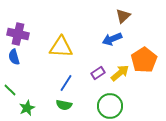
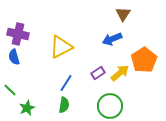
brown triangle: moved 2 px up; rotated 14 degrees counterclockwise
yellow triangle: rotated 30 degrees counterclockwise
green semicircle: rotated 91 degrees counterclockwise
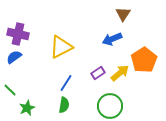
blue semicircle: rotated 70 degrees clockwise
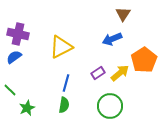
blue line: rotated 18 degrees counterclockwise
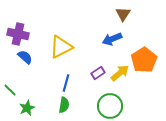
blue semicircle: moved 11 px right; rotated 77 degrees clockwise
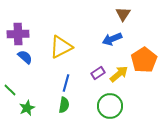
purple cross: rotated 15 degrees counterclockwise
yellow arrow: moved 1 px left, 1 px down
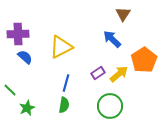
blue arrow: rotated 66 degrees clockwise
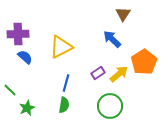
orange pentagon: moved 2 px down
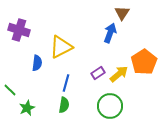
brown triangle: moved 1 px left, 1 px up
purple cross: moved 1 px right, 4 px up; rotated 20 degrees clockwise
blue arrow: moved 2 px left, 6 px up; rotated 66 degrees clockwise
blue semicircle: moved 12 px right, 6 px down; rotated 56 degrees clockwise
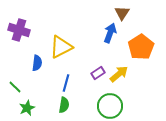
orange pentagon: moved 3 px left, 15 px up
green line: moved 5 px right, 3 px up
